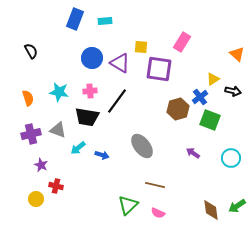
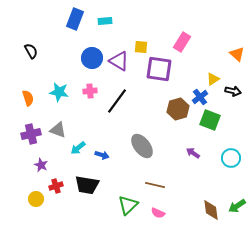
purple triangle: moved 1 px left, 2 px up
black trapezoid: moved 68 px down
red cross: rotated 32 degrees counterclockwise
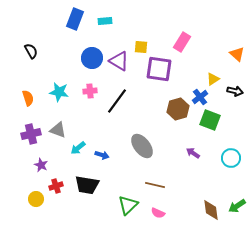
black arrow: moved 2 px right
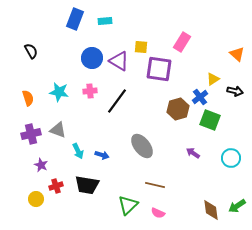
cyan arrow: moved 3 px down; rotated 77 degrees counterclockwise
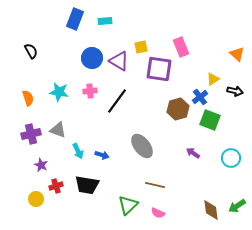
pink rectangle: moved 1 px left, 5 px down; rotated 54 degrees counterclockwise
yellow square: rotated 16 degrees counterclockwise
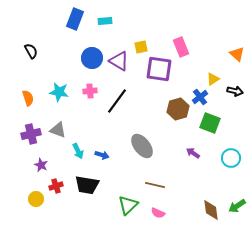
green square: moved 3 px down
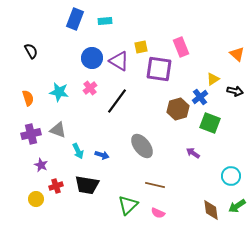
pink cross: moved 3 px up; rotated 32 degrees counterclockwise
cyan circle: moved 18 px down
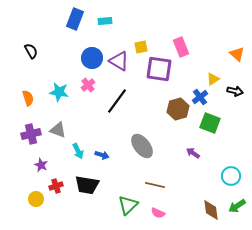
pink cross: moved 2 px left, 3 px up
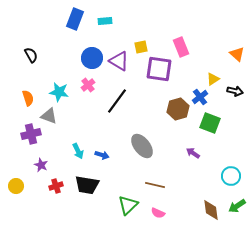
black semicircle: moved 4 px down
gray triangle: moved 9 px left, 14 px up
yellow circle: moved 20 px left, 13 px up
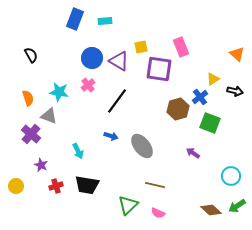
purple cross: rotated 36 degrees counterclockwise
blue arrow: moved 9 px right, 19 px up
brown diamond: rotated 40 degrees counterclockwise
